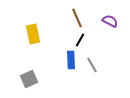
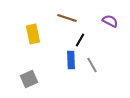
brown line: moved 10 px left; rotated 48 degrees counterclockwise
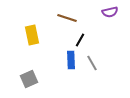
purple semicircle: moved 9 px up; rotated 140 degrees clockwise
yellow rectangle: moved 1 px left, 1 px down
gray line: moved 2 px up
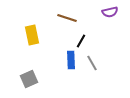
black line: moved 1 px right, 1 px down
